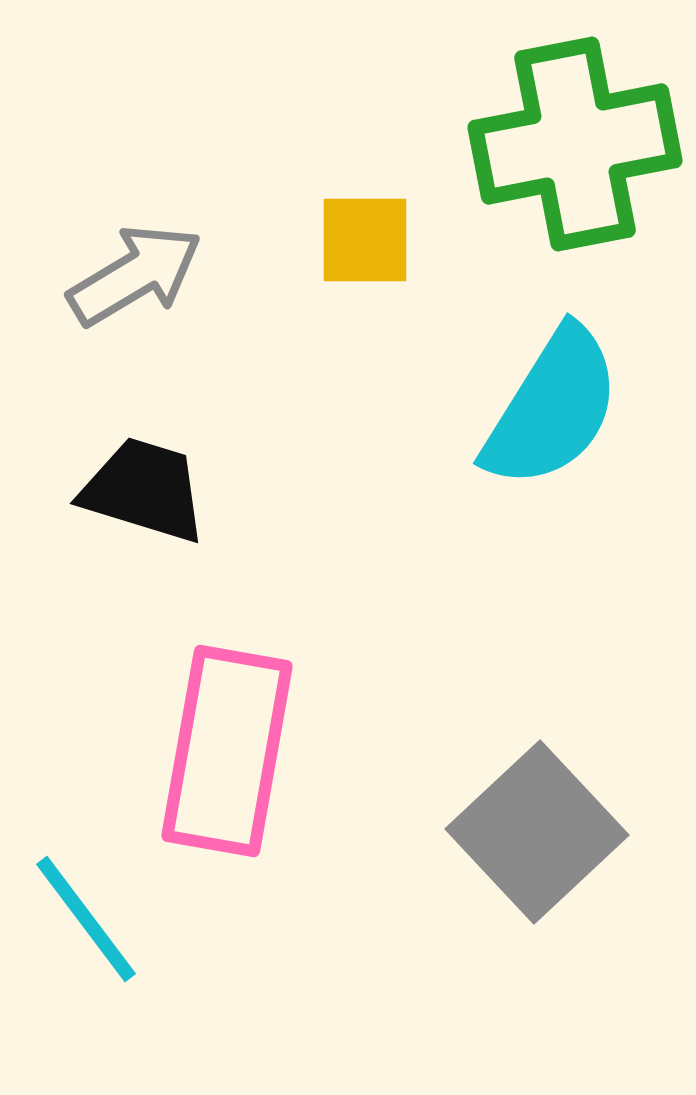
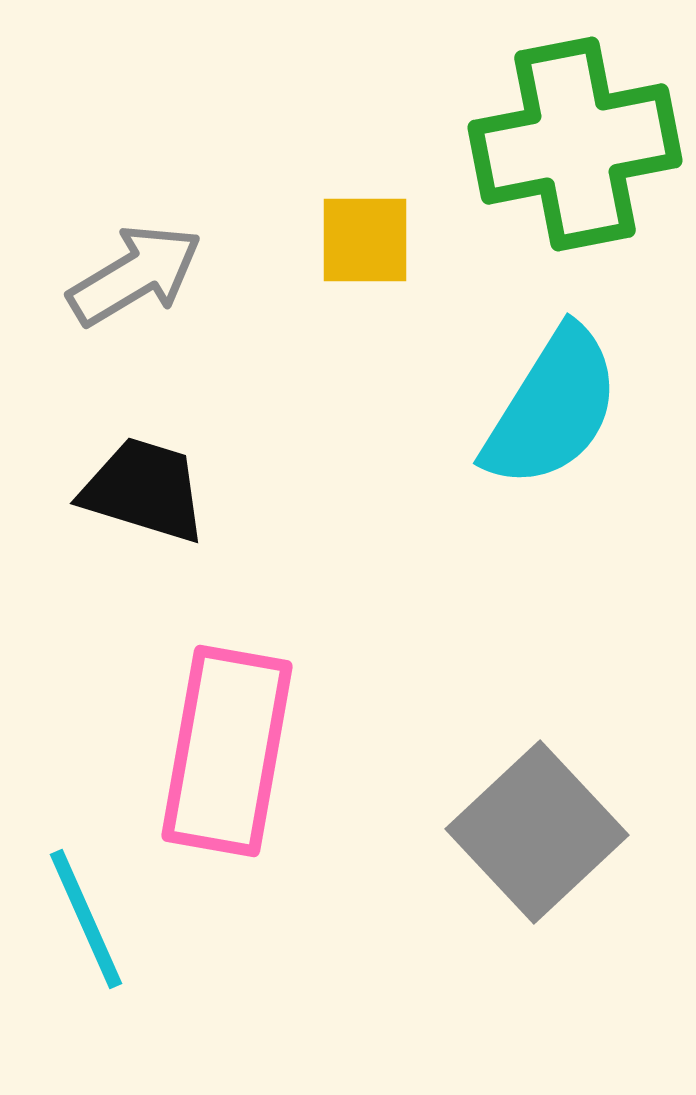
cyan line: rotated 13 degrees clockwise
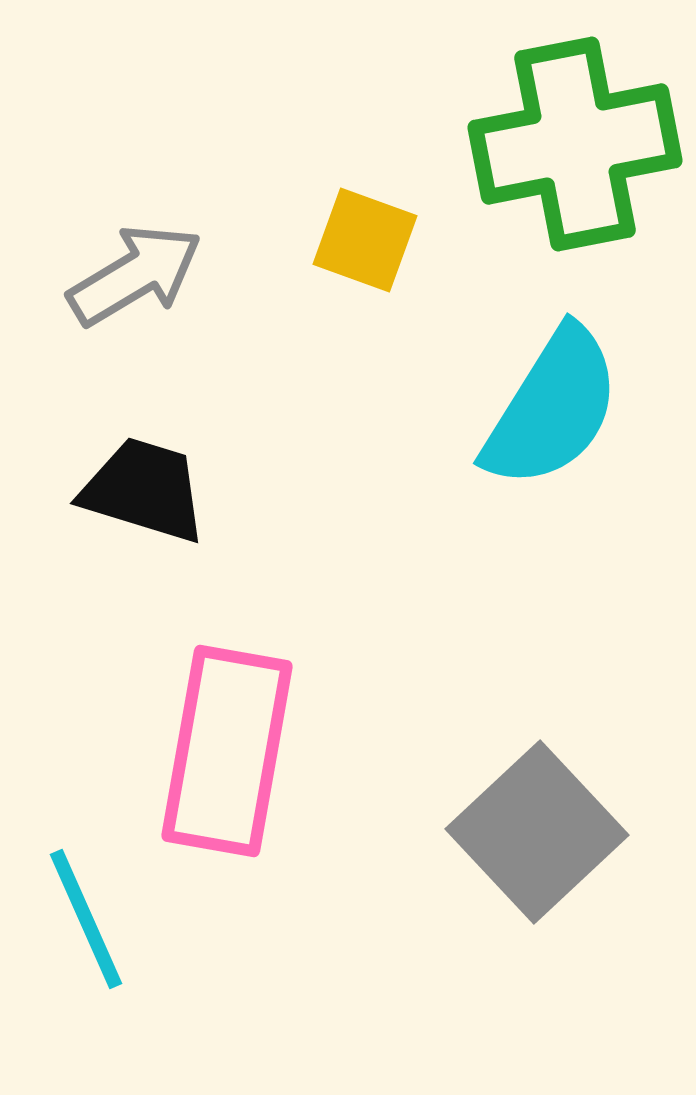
yellow square: rotated 20 degrees clockwise
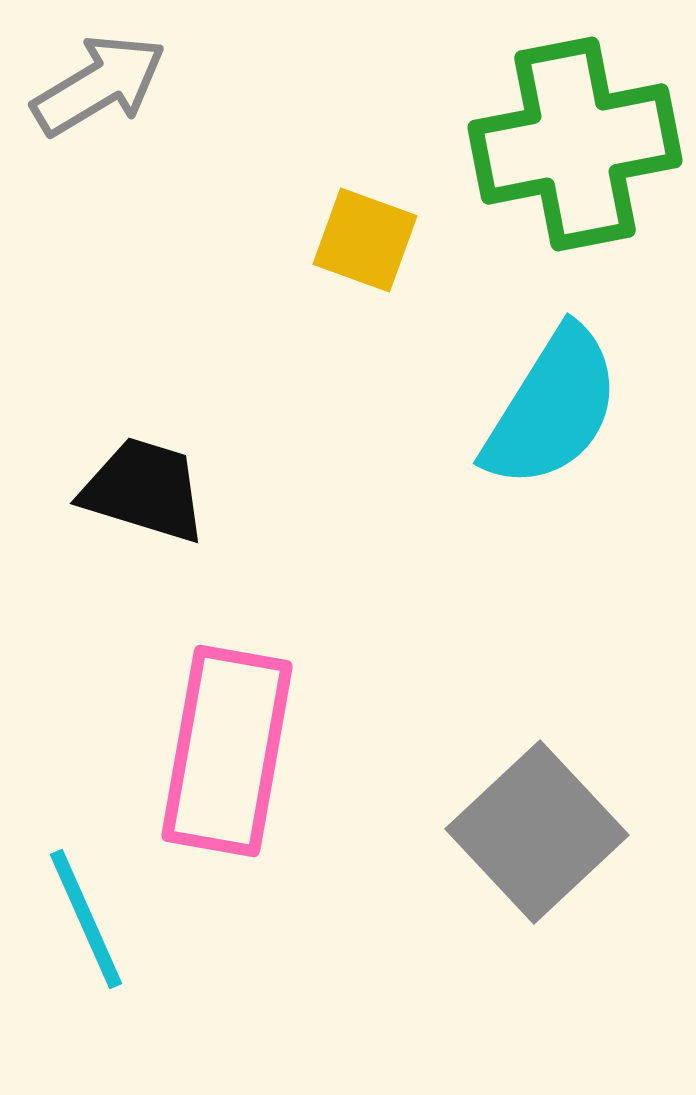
gray arrow: moved 36 px left, 190 px up
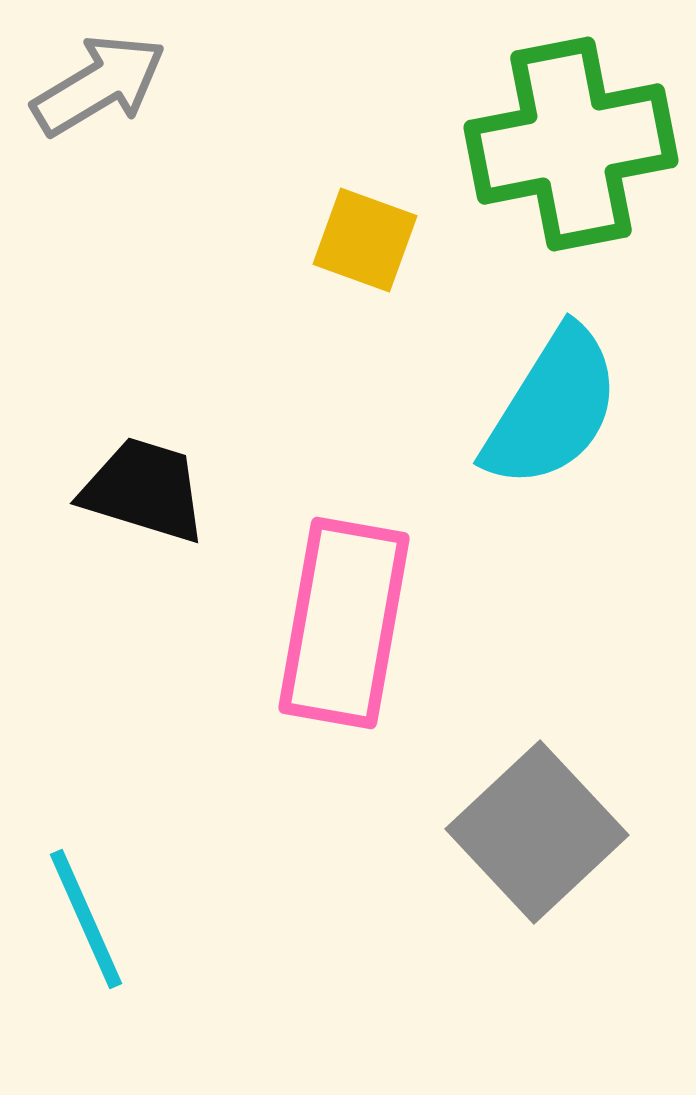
green cross: moved 4 px left
pink rectangle: moved 117 px right, 128 px up
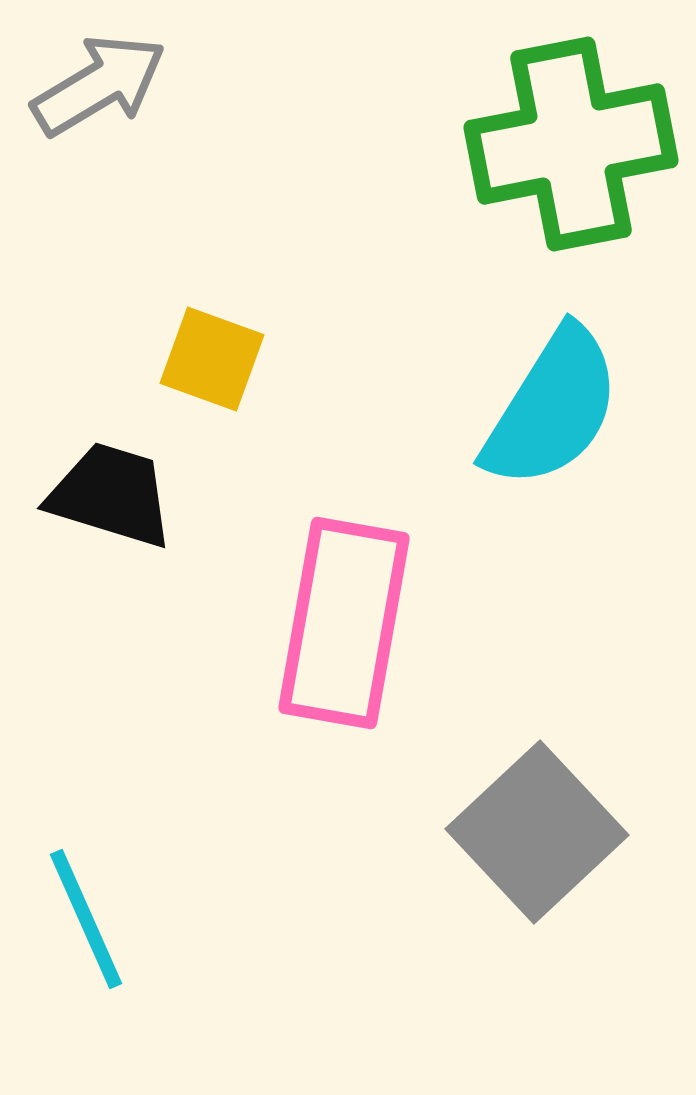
yellow square: moved 153 px left, 119 px down
black trapezoid: moved 33 px left, 5 px down
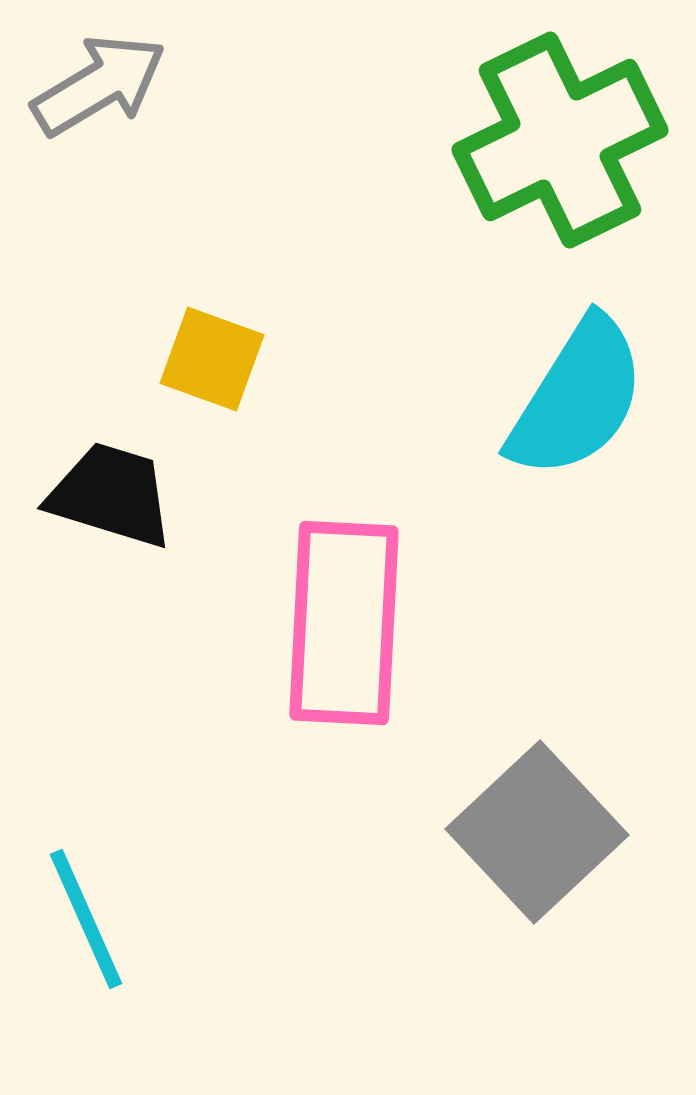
green cross: moved 11 px left, 4 px up; rotated 15 degrees counterclockwise
cyan semicircle: moved 25 px right, 10 px up
pink rectangle: rotated 7 degrees counterclockwise
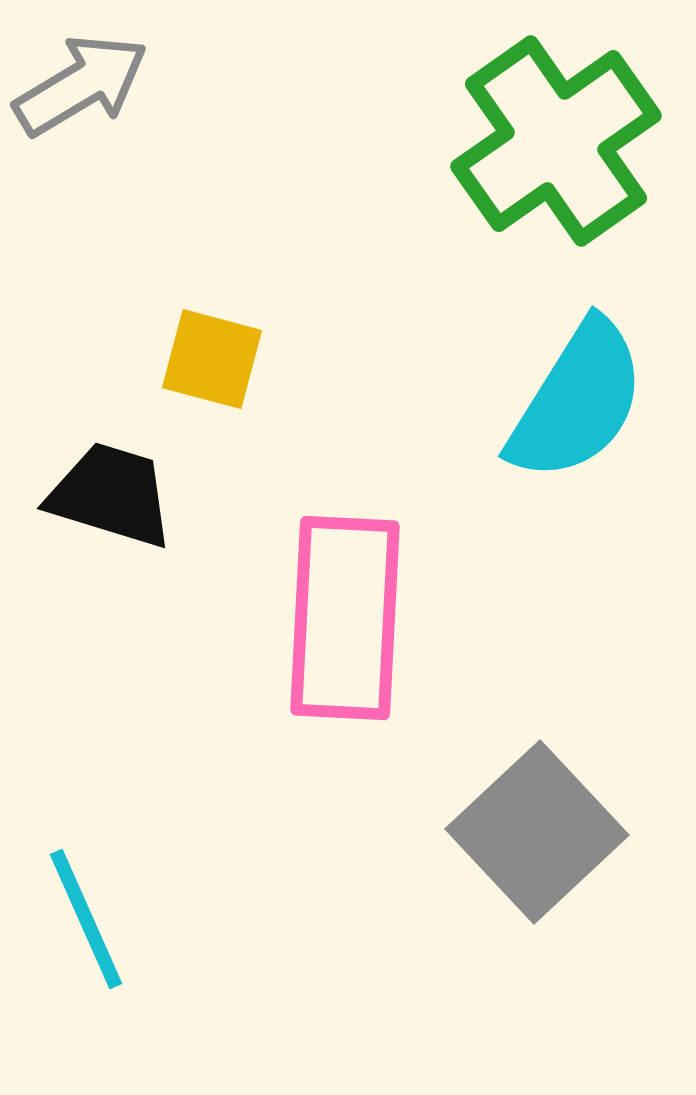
gray arrow: moved 18 px left
green cross: moved 4 px left, 1 px down; rotated 9 degrees counterclockwise
yellow square: rotated 5 degrees counterclockwise
cyan semicircle: moved 3 px down
pink rectangle: moved 1 px right, 5 px up
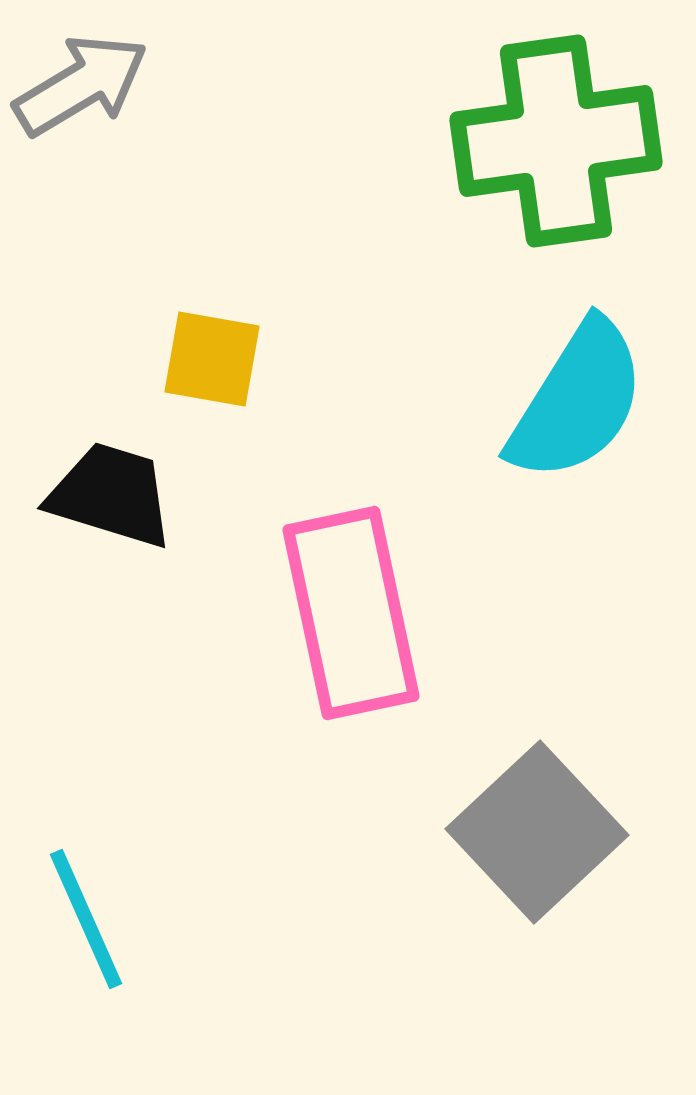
green cross: rotated 27 degrees clockwise
yellow square: rotated 5 degrees counterclockwise
pink rectangle: moved 6 px right, 5 px up; rotated 15 degrees counterclockwise
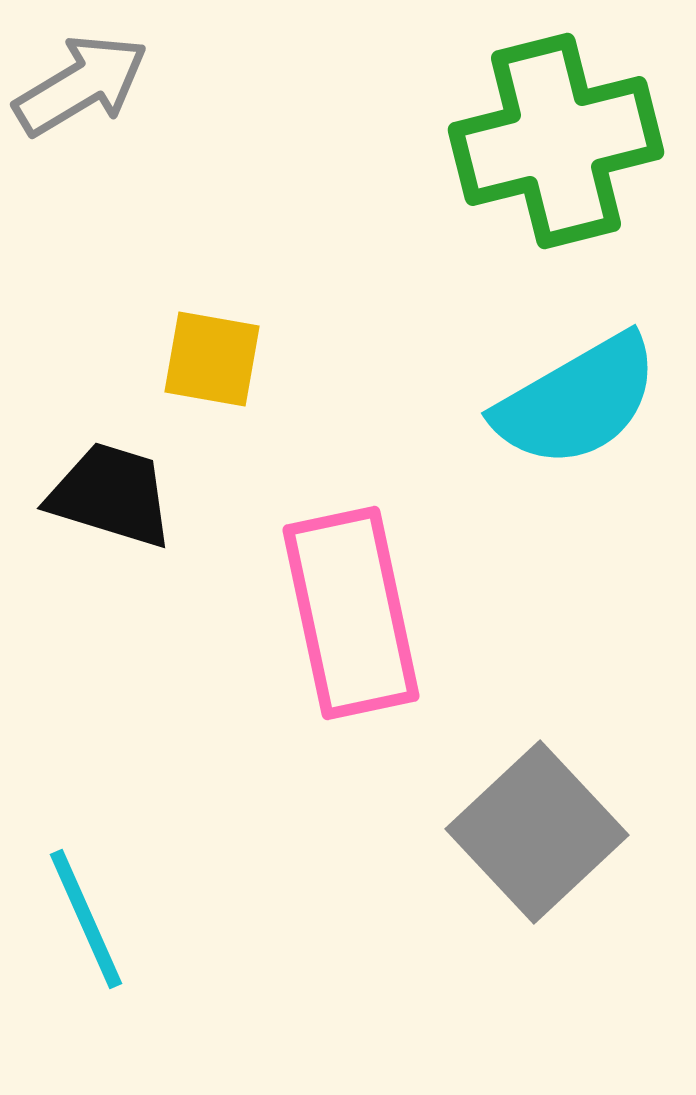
green cross: rotated 6 degrees counterclockwise
cyan semicircle: rotated 28 degrees clockwise
